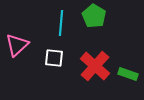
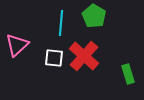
red cross: moved 11 px left, 10 px up
green rectangle: rotated 54 degrees clockwise
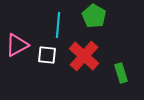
cyan line: moved 3 px left, 2 px down
pink triangle: rotated 15 degrees clockwise
white square: moved 7 px left, 3 px up
green rectangle: moved 7 px left, 1 px up
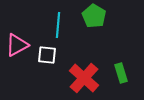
red cross: moved 22 px down
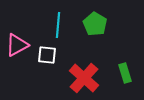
green pentagon: moved 1 px right, 8 px down
green rectangle: moved 4 px right
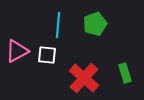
green pentagon: rotated 20 degrees clockwise
pink triangle: moved 6 px down
